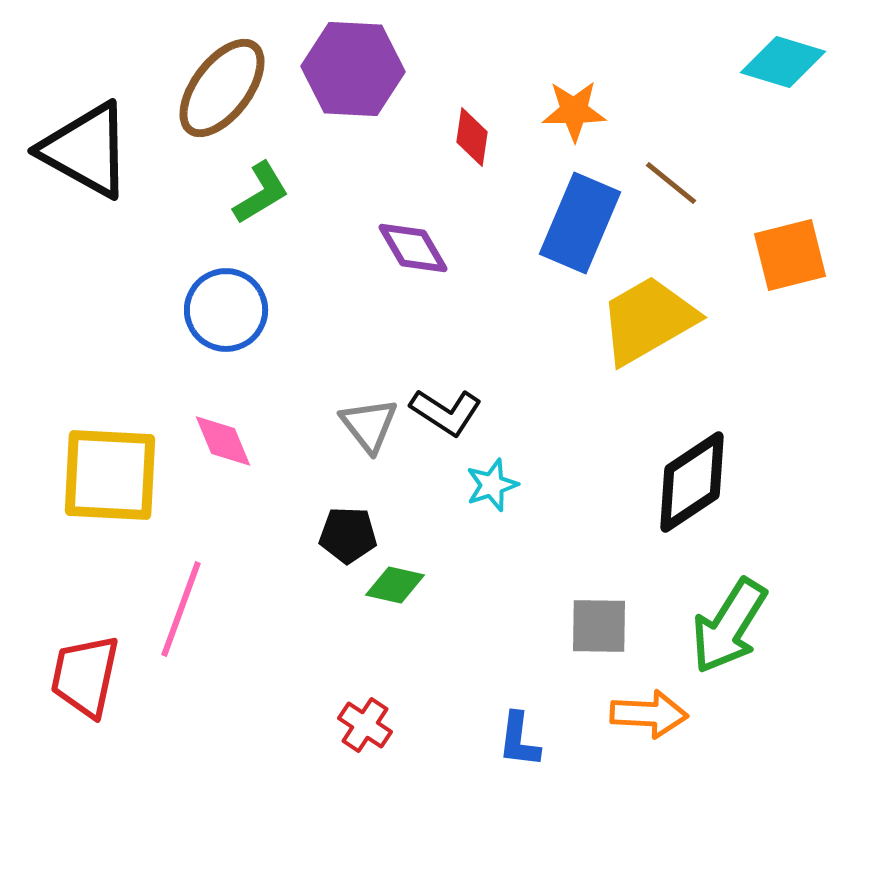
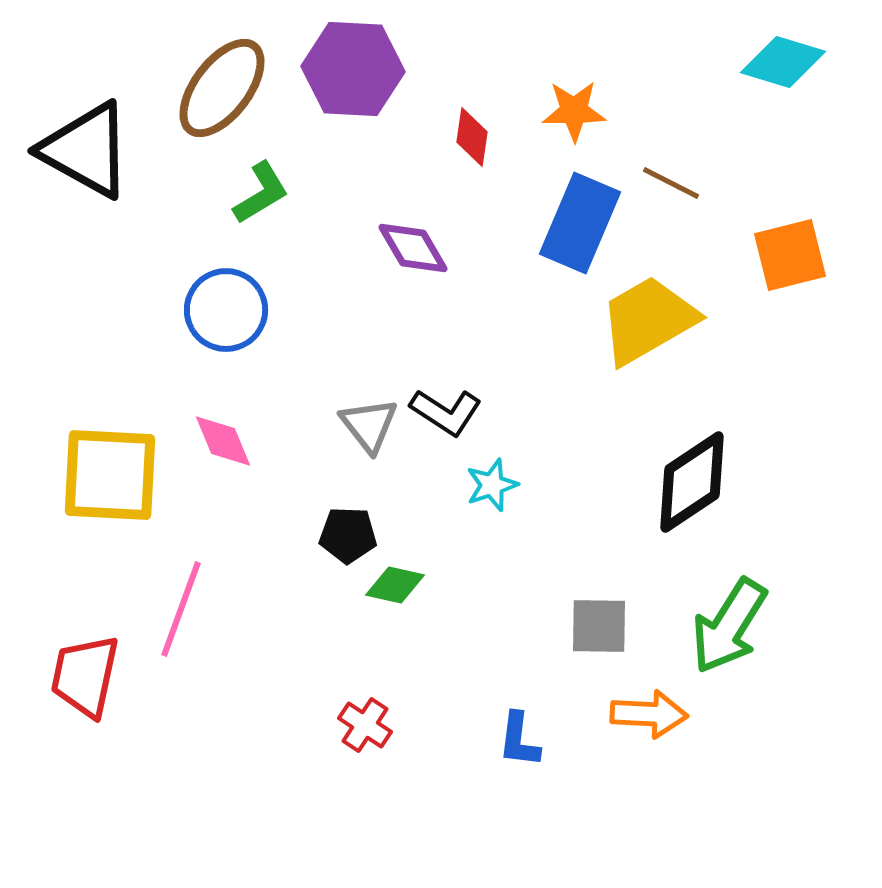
brown line: rotated 12 degrees counterclockwise
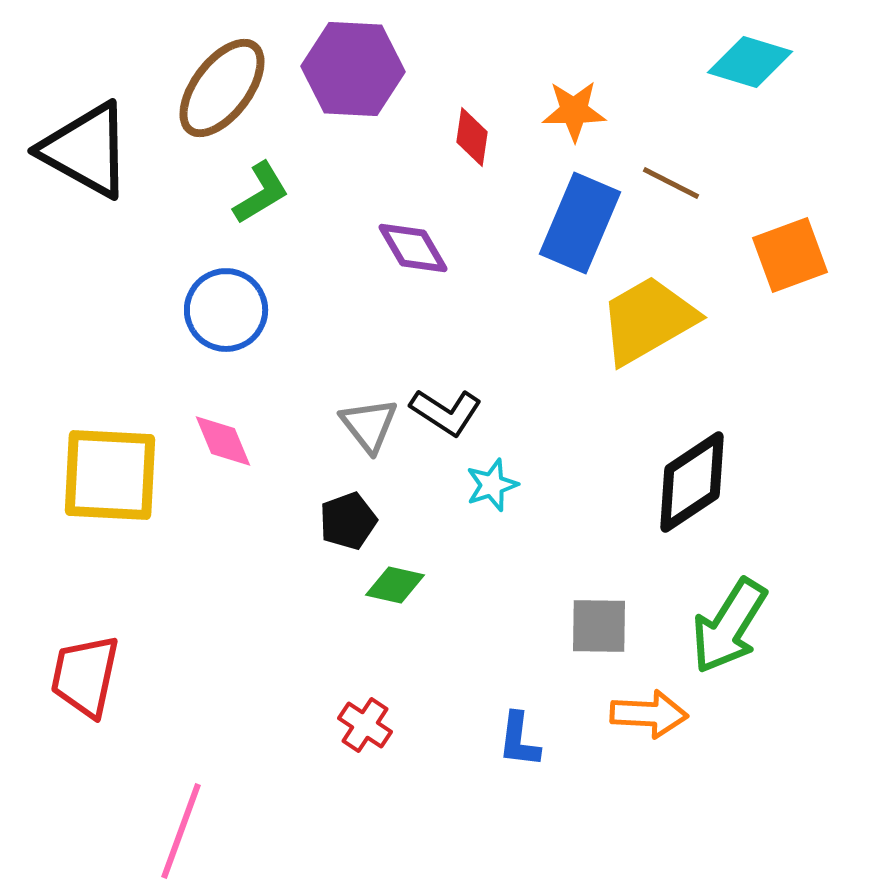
cyan diamond: moved 33 px left
orange square: rotated 6 degrees counterclockwise
black pentagon: moved 14 px up; rotated 22 degrees counterclockwise
pink line: moved 222 px down
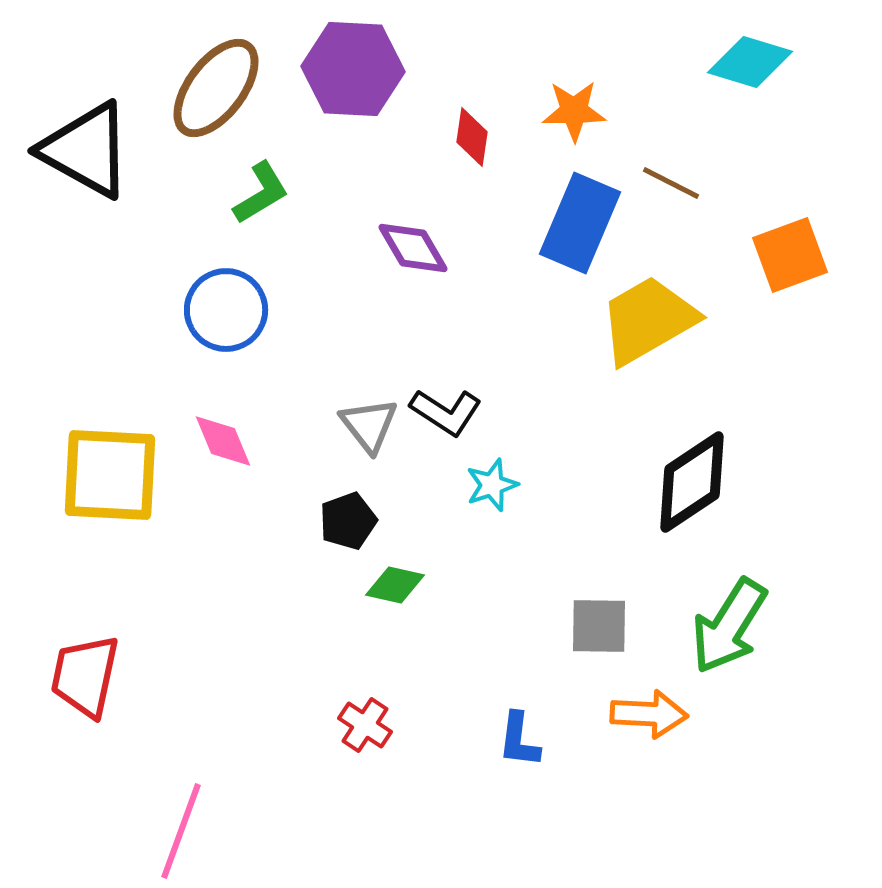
brown ellipse: moved 6 px left
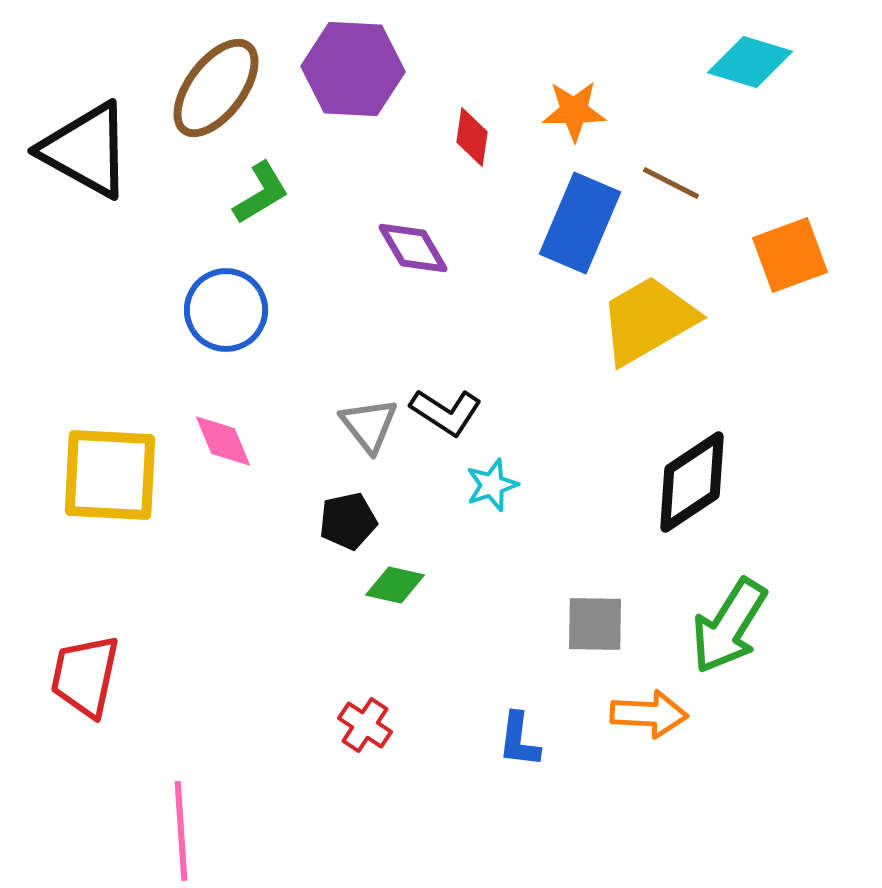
black pentagon: rotated 8 degrees clockwise
gray square: moved 4 px left, 2 px up
pink line: rotated 24 degrees counterclockwise
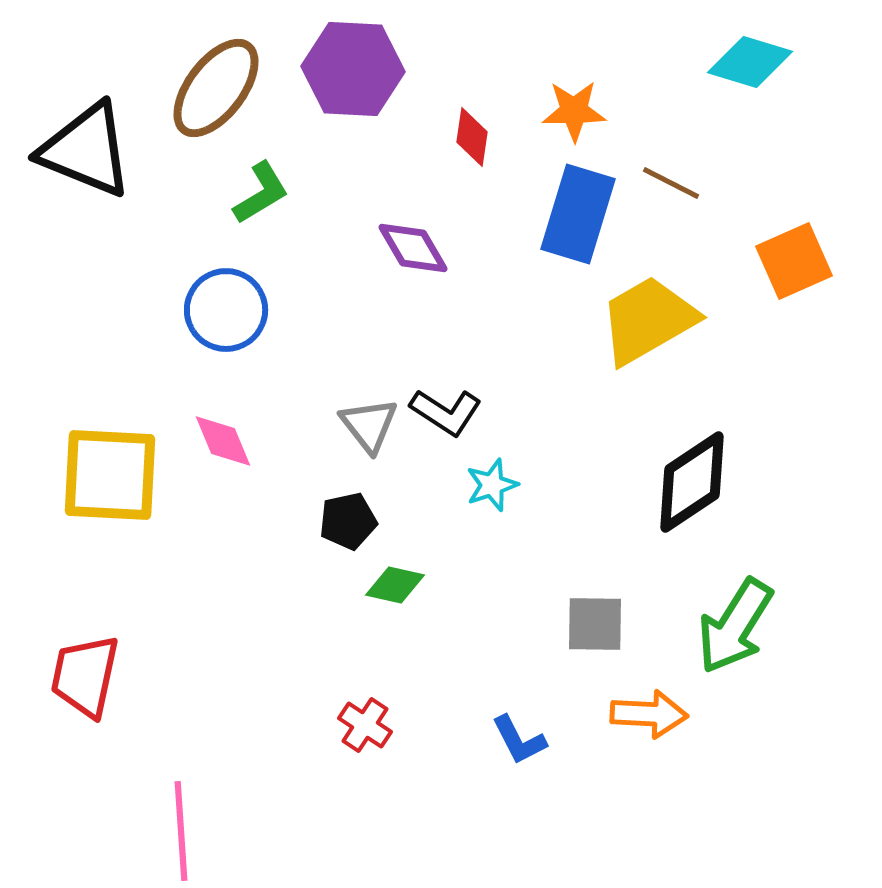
black triangle: rotated 7 degrees counterclockwise
blue rectangle: moved 2 px left, 9 px up; rotated 6 degrees counterclockwise
orange square: moved 4 px right, 6 px down; rotated 4 degrees counterclockwise
green arrow: moved 6 px right
blue L-shape: rotated 34 degrees counterclockwise
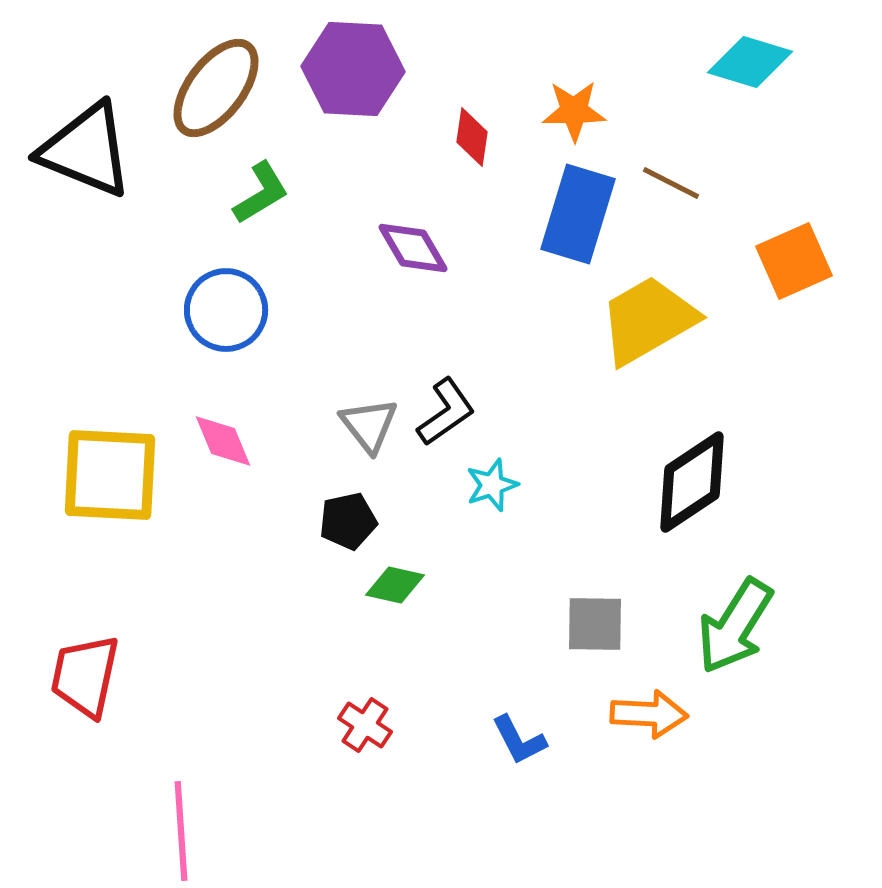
black L-shape: rotated 68 degrees counterclockwise
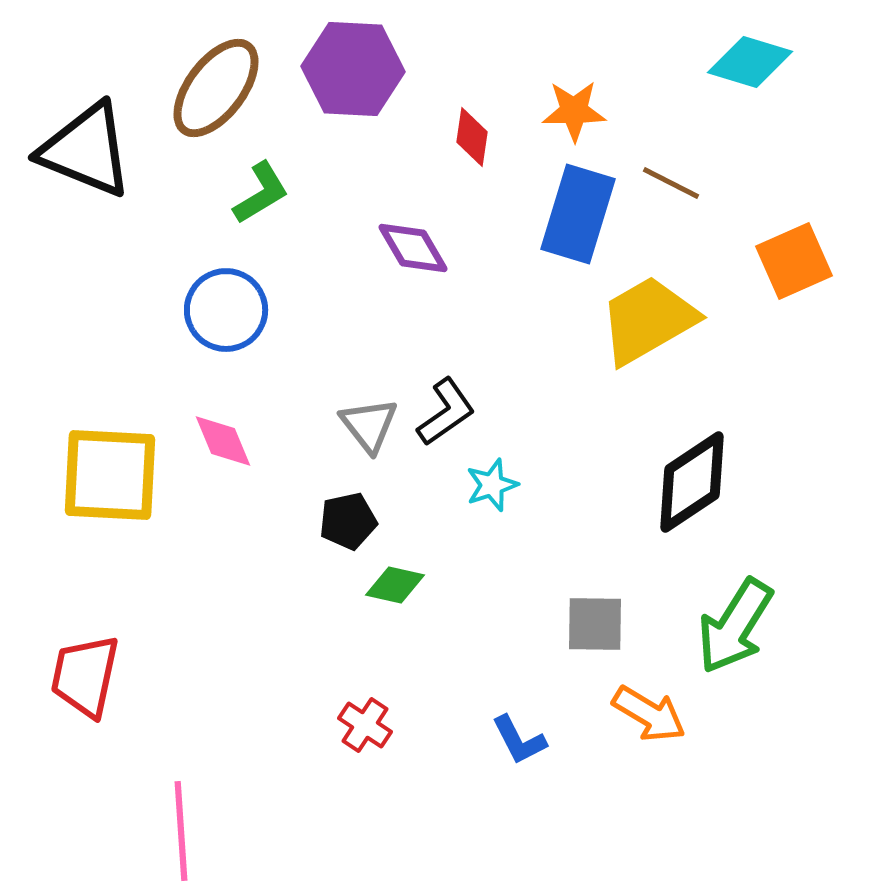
orange arrow: rotated 28 degrees clockwise
